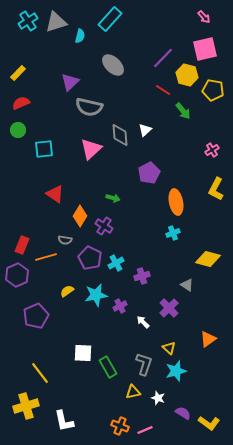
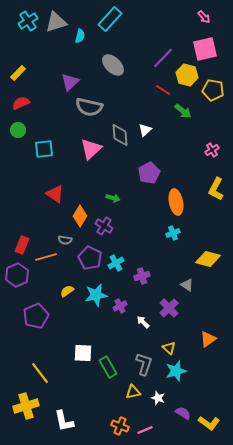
green arrow at (183, 111): rotated 12 degrees counterclockwise
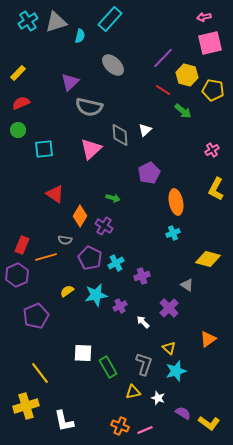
pink arrow at (204, 17): rotated 120 degrees clockwise
pink square at (205, 49): moved 5 px right, 6 px up
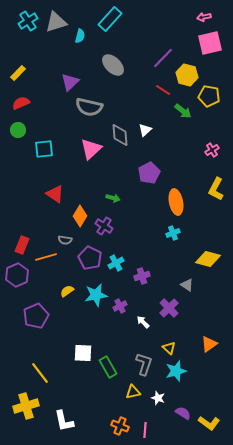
yellow pentagon at (213, 90): moved 4 px left, 6 px down
orange triangle at (208, 339): moved 1 px right, 5 px down
pink line at (145, 430): rotated 63 degrees counterclockwise
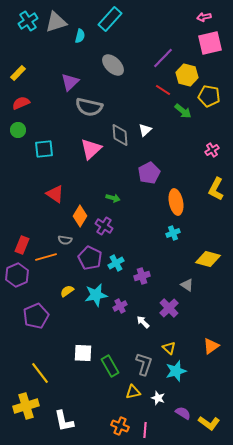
orange triangle at (209, 344): moved 2 px right, 2 px down
green rectangle at (108, 367): moved 2 px right, 1 px up
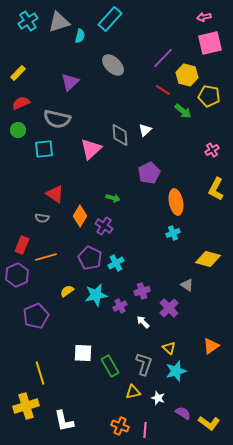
gray triangle at (56, 22): moved 3 px right
gray semicircle at (89, 107): moved 32 px left, 12 px down
gray semicircle at (65, 240): moved 23 px left, 22 px up
purple cross at (142, 276): moved 15 px down
yellow line at (40, 373): rotated 20 degrees clockwise
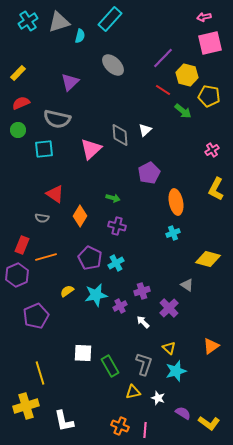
purple cross at (104, 226): moved 13 px right; rotated 18 degrees counterclockwise
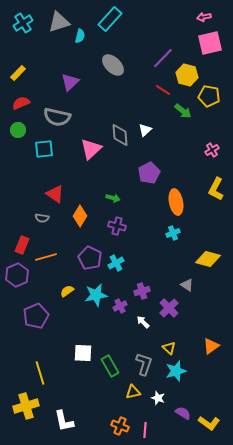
cyan cross at (28, 21): moved 5 px left, 2 px down
gray semicircle at (57, 119): moved 2 px up
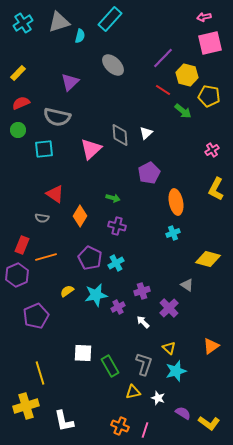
white triangle at (145, 130): moved 1 px right, 3 px down
purple cross at (120, 306): moved 2 px left, 1 px down
pink line at (145, 430): rotated 14 degrees clockwise
